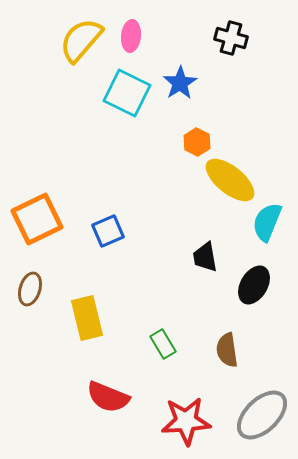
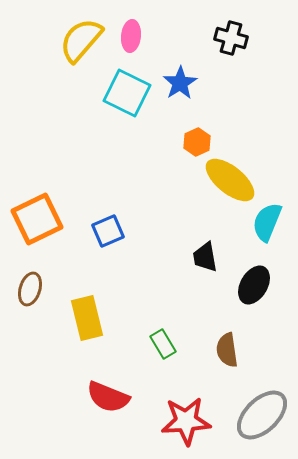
orange hexagon: rotated 8 degrees clockwise
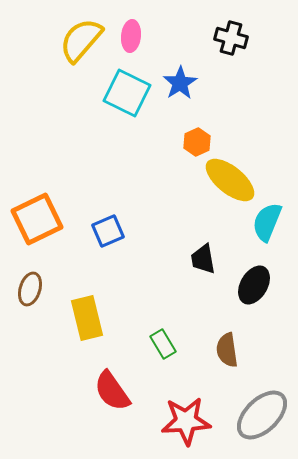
black trapezoid: moved 2 px left, 2 px down
red semicircle: moved 4 px right, 6 px up; rotated 33 degrees clockwise
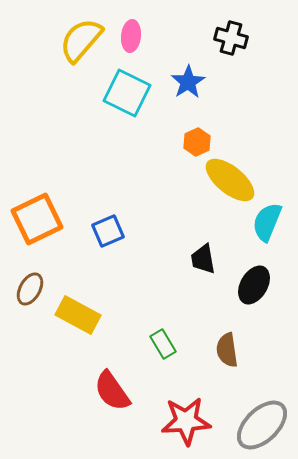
blue star: moved 8 px right, 1 px up
brown ellipse: rotated 12 degrees clockwise
yellow rectangle: moved 9 px left, 3 px up; rotated 48 degrees counterclockwise
gray ellipse: moved 10 px down
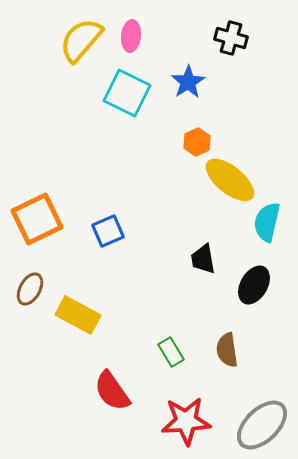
cyan semicircle: rotated 9 degrees counterclockwise
green rectangle: moved 8 px right, 8 px down
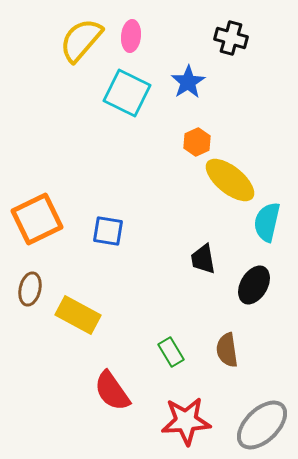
blue square: rotated 32 degrees clockwise
brown ellipse: rotated 16 degrees counterclockwise
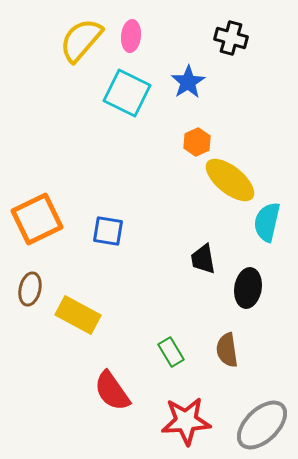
black ellipse: moved 6 px left, 3 px down; rotated 21 degrees counterclockwise
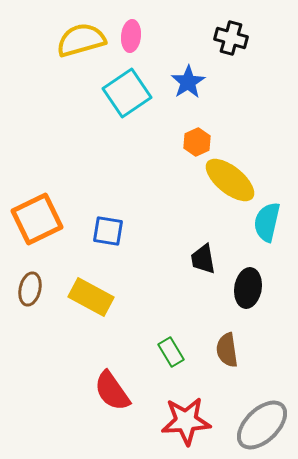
yellow semicircle: rotated 33 degrees clockwise
cyan square: rotated 30 degrees clockwise
yellow rectangle: moved 13 px right, 18 px up
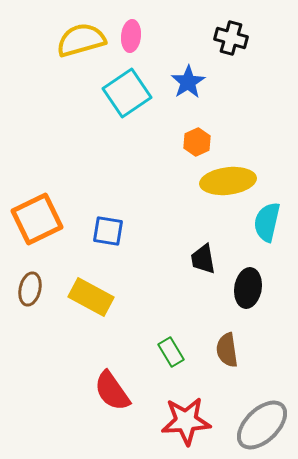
yellow ellipse: moved 2 px left, 1 px down; rotated 46 degrees counterclockwise
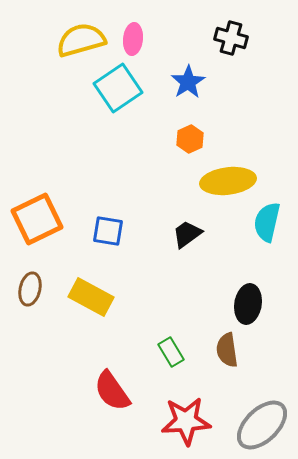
pink ellipse: moved 2 px right, 3 px down
cyan square: moved 9 px left, 5 px up
orange hexagon: moved 7 px left, 3 px up
black trapezoid: moved 16 px left, 25 px up; rotated 64 degrees clockwise
black ellipse: moved 16 px down
